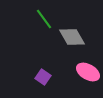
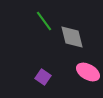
green line: moved 2 px down
gray diamond: rotated 16 degrees clockwise
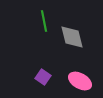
green line: rotated 25 degrees clockwise
pink ellipse: moved 8 px left, 9 px down
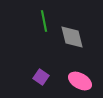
purple square: moved 2 px left
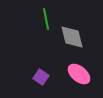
green line: moved 2 px right, 2 px up
pink ellipse: moved 1 px left, 7 px up; rotated 10 degrees clockwise
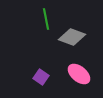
gray diamond: rotated 56 degrees counterclockwise
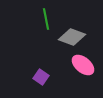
pink ellipse: moved 4 px right, 9 px up
